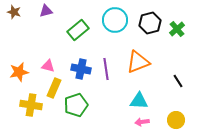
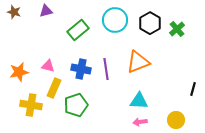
black hexagon: rotated 15 degrees counterclockwise
black line: moved 15 px right, 8 px down; rotated 48 degrees clockwise
pink arrow: moved 2 px left
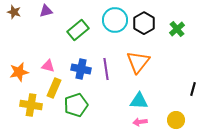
black hexagon: moved 6 px left
orange triangle: rotated 30 degrees counterclockwise
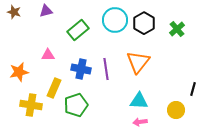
pink triangle: moved 11 px up; rotated 16 degrees counterclockwise
yellow circle: moved 10 px up
